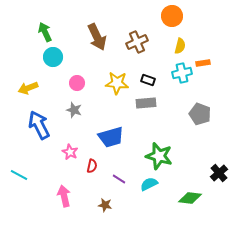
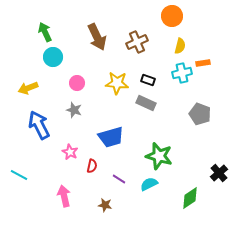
gray rectangle: rotated 30 degrees clockwise
green diamond: rotated 40 degrees counterclockwise
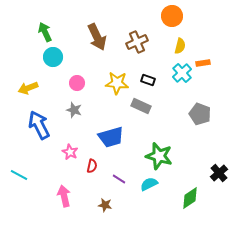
cyan cross: rotated 30 degrees counterclockwise
gray rectangle: moved 5 px left, 3 px down
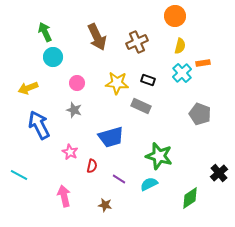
orange circle: moved 3 px right
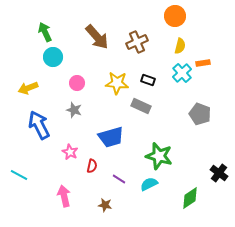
brown arrow: rotated 16 degrees counterclockwise
black cross: rotated 12 degrees counterclockwise
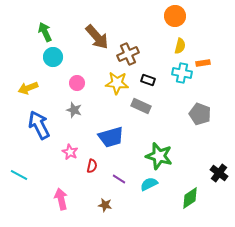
brown cross: moved 9 px left, 12 px down
cyan cross: rotated 36 degrees counterclockwise
pink arrow: moved 3 px left, 3 px down
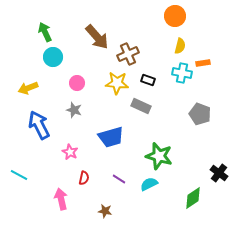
red semicircle: moved 8 px left, 12 px down
green diamond: moved 3 px right
brown star: moved 6 px down
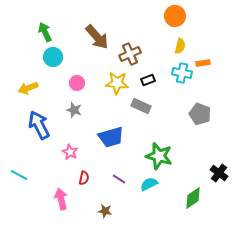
brown cross: moved 2 px right
black rectangle: rotated 40 degrees counterclockwise
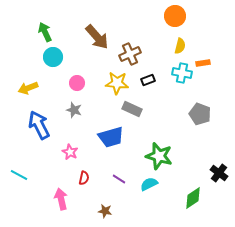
gray rectangle: moved 9 px left, 3 px down
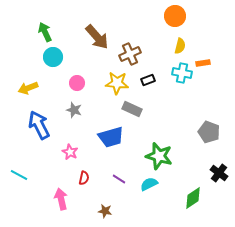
gray pentagon: moved 9 px right, 18 px down
